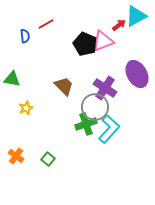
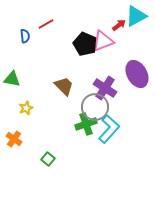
orange cross: moved 2 px left, 17 px up
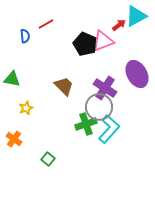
gray circle: moved 4 px right
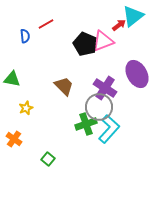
cyan triangle: moved 3 px left; rotated 10 degrees counterclockwise
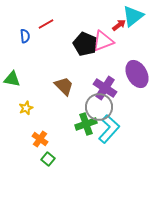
orange cross: moved 26 px right
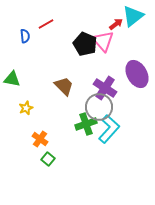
red arrow: moved 3 px left, 1 px up
pink triangle: rotated 50 degrees counterclockwise
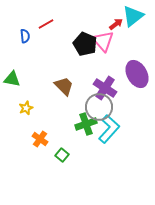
green square: moved 14 px right, 4 px up
